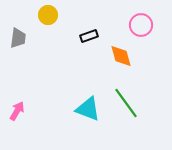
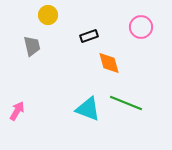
pink circle: moved 2 px down
gray trapezoid: moved 14 px right, 8 px down; rotated 20 degrees counterclockwise
orange diamond: moved 12 px left, 7 px down
green line: rotated 32 degrees counterclockwise
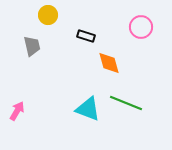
black rectangle: moved 3 px left; rotated 36 degrees clockwise
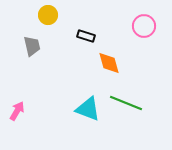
pink circle: moved 3 px right, 1 px up
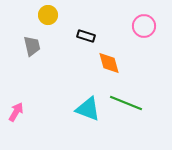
pink arrow: moved 1 px left, 1 px down
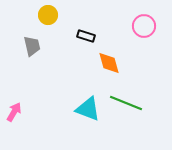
pink arrow: moved 2 px left
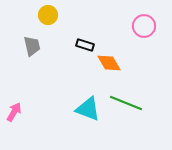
black rectangle: moved 1 px left, 9 px down
orange diamond: rotated 15 degrees counterclockwise
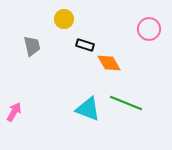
yellow circle: moved 16 px right, 4 px down
pink circle: moved 5 px right, 3 px down
